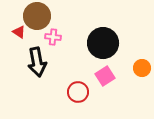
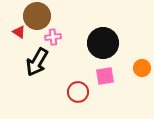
pink cross: rotated 14 degrees counterclockwise
black arrow: rotated 40 degrees clockwise
pink square: rotated 24 degrees clockwise
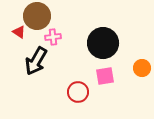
black arrow: moved 1 px left, 1 px up
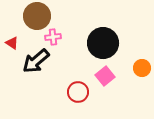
red triangle: moved 7 px left, 11 px down
black arrow: rotated 20 degrees clockwise
pink square: rotated 30 degrees counterclockwise
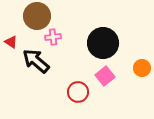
red triangle: moved 1 px left, 1 px up
black arrow: rotated 80 degrees clockwise
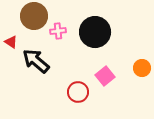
brown circle: moved 3 px left
pink cross: moved 5 px right, 6 px up
black circle: moved 8 px left, 11 px up
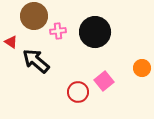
pink square: moved 1 px left, 5 px down
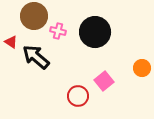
pink cross: rotated 21 degrees clockwise
black arrow: moved 4 px up
red circle: moved 4 px down
